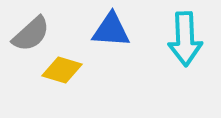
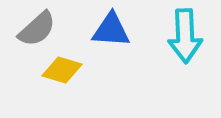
gray semicircle: moved 6 px right, 5 px up
cyan arrow: moved 3 px up
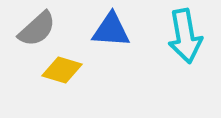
cyan arrow: rotated 8 degrees counterclockwise
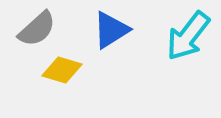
blue triangle: rotated 36 degrees counterclockwise
cyan arrow: moved 3 px right; rotated 48 degrees clockwise
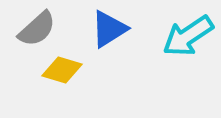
blue triangle: moved 2 px left, 1 px up
cyan arrow: rotated 18 degrees clockwise
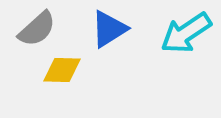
cyan arrow: moved 2 px left, 3 px up
yellow diamond: rotated 15 degrees counterclockwise
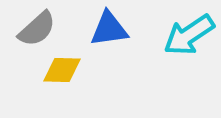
blue triangle: rotated 24 degrees clockwise
cyan arrow: moved 3 px right, 2 px down
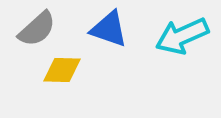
blue triangle: rotated 27 degrees clockwise
cyan arrow: moved 7 px left, 1 px down; rotated 10 degrees clockwise
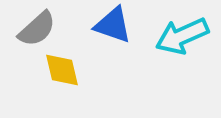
blue triangle: moved 4 px right, 4 px up
yellow diamond: rotated 75 degrees clockwise
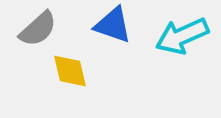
gray semicircle: moved 1 px right
yellow diamond: moved 8 px right, 1 px down
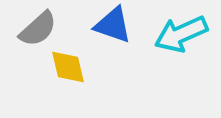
cyan arrow: moved 1 px left, 2 px up
yellow diamond: moved 2 px left, 4 px up
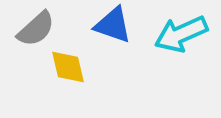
gray semicircle: moved 2 px left
